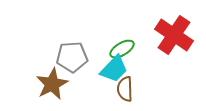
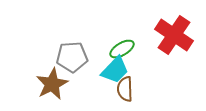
cyan trapezoid: moved 1 px right, 1 px down
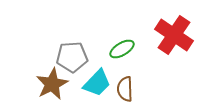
cyan trapezoid: moved 18 px left, 13 px down
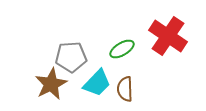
red cross: moved 6 px left, 1 px down
gray pentagon: moved 1 px left
brown star: moved 1 px left
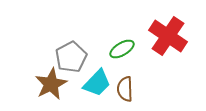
gray pentagon: rotated 24 degrees counterclockwise
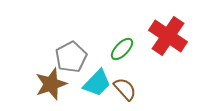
green ellipse: rotated 15 degrees counterclockwise
brown star: rotated 8 degrees clockwise
brown semicircle: rotated 140 degrees clockwise
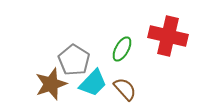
red cross: rotated 21 degrees counterclockwise
green ellipse: rotated 15 degrees counterclockwise
gray pentagon: moved 3 px right, 3 px down; rotated 12 degrees counterclockwise
cyan trapezoid: moved 4 px left
